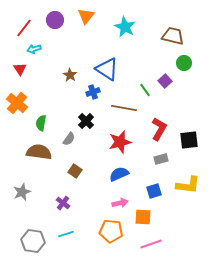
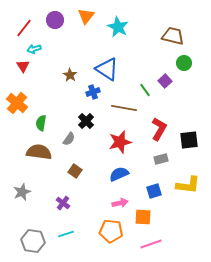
cyan star: moved 7 px left
red triangle: moved 3 px right, 3 px up
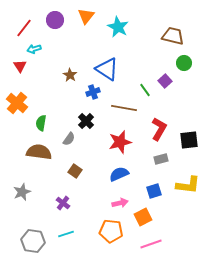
red triangle: moved 3 px left
orange square: rotated 30 degrees counterclockwise
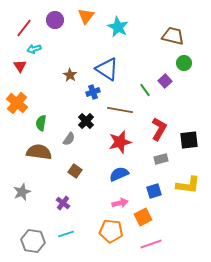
brown line: moved 4 px left, 2 px down
